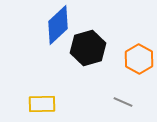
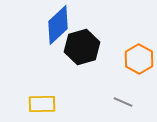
black hexagon: moved 6 px left, 1 px up
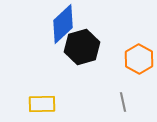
blue diamond: moved 5 px right, 1 px up
gray line: rotated 54 degrees clockwise
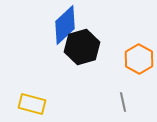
blue diamond: moved 2 px right, 1 px down
yellow rectangle: moved 10 px left; rotated 16 degrees clockwise
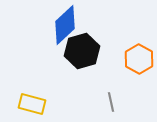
black hexagon: moved 4 px down
gray line: moved 12 px left
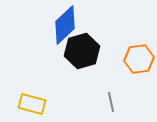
orange hexagon: rotated 24 degrees clockwise
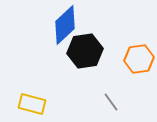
black hexagon: moved 3 px right; rotated 8 degrees clockwise
gray line: rotated 24 degrees counterclockwise
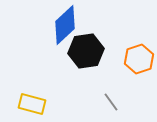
black hexagon: moved 1 px right
orange hexagon: rotated 12 degrees counterclockwise
